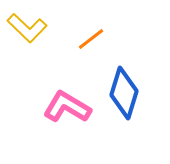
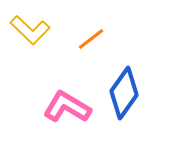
yellow L-shape: moved 3 px right, 2 px down
blue diamond: rotated 18 degrees clockwise
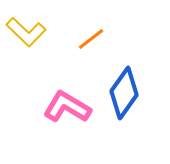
yellow L-shape: moved 4 px left, 2 px down
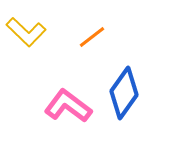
orange line: moved 1 px right, 2 px up
pink L-shape: moved 1 px right, 1 px up; rotated 6 degrees clockwise
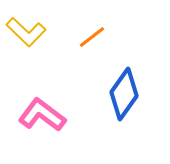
blue diamond: moved 1 px down
pink L-shape: moved 26 px left, 9 px down
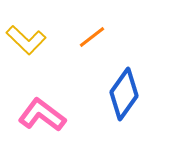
yellow L-shape: moved 8 px down
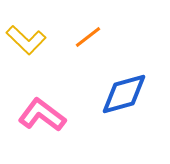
orange line: moved 4 px left
blue diamond: rotated 39 degrees clockwise
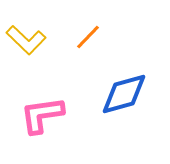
orange line: rotated 8 degrees counterclockwise
pink L-shape: rotated 45 degrees counterclockwise
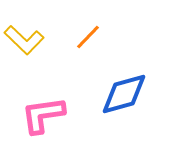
yellow L-shape: moved 2 px left
pink L-shape: moved 1 px right
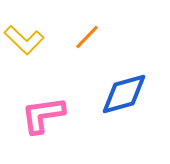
orange line: moved 1 px left
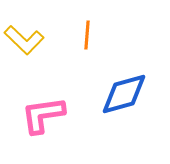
orange line: moved 2 px up; rotated 40 degrees counterclockwise
